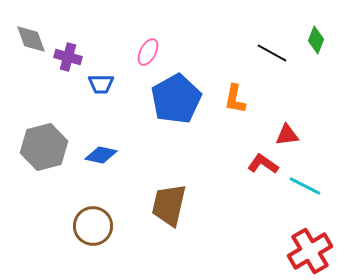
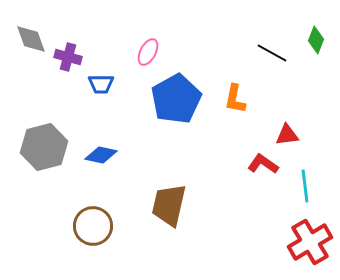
cyan line: rotated 56 degrees clockwise
red cross: moved 9 px up
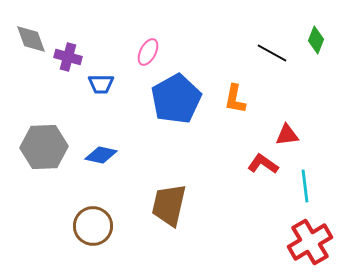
gray hexagon: rotated 12 degrees clockwise
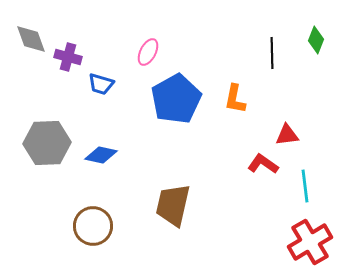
black line: rotated 60 degrees clockwise
blue trapezoid: rotated 16 degrees clockwise
gray hexagon: moved 3 px right, 4 px up
brown trapezoid: moved 4 px right
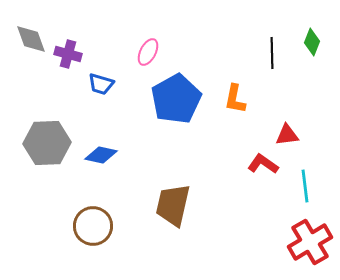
green diamond: moved 4 px left, 2 px down
purple cross: moved 3 px up
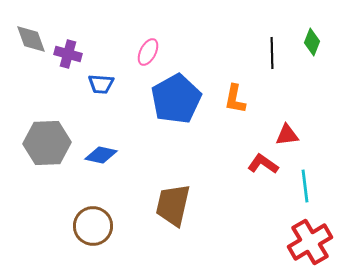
blue trapezoid: rotated 12 degrees counterclockwise
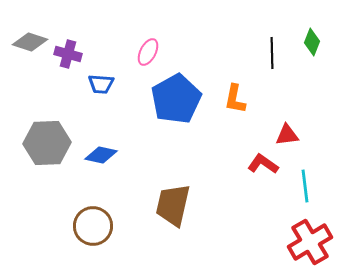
gray diamond: moved 1 px left, 3 px down; rotated 52 degrees counterclockwise
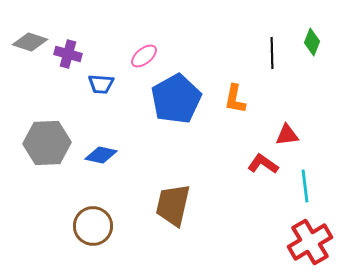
pink ellipse: moved 4 px left, 4 px down; rotated 24 degrees clockwise
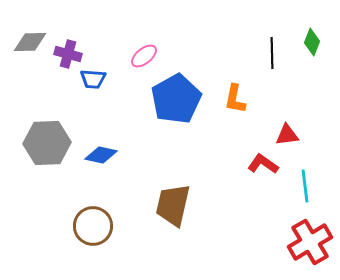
gray diamond: rotated 20 degrees counterclockwise
blue trapezoid: moved 8 px left, 5 px up
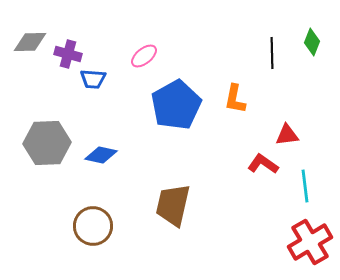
blue pentagon: moved 6 px down
